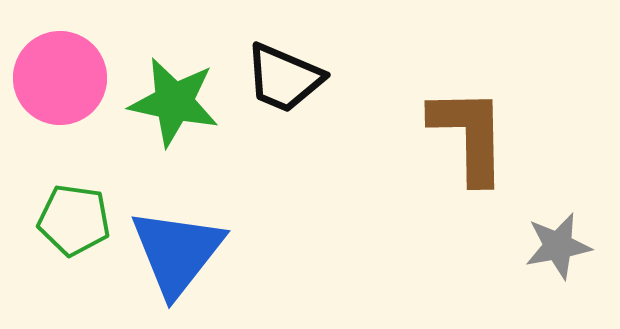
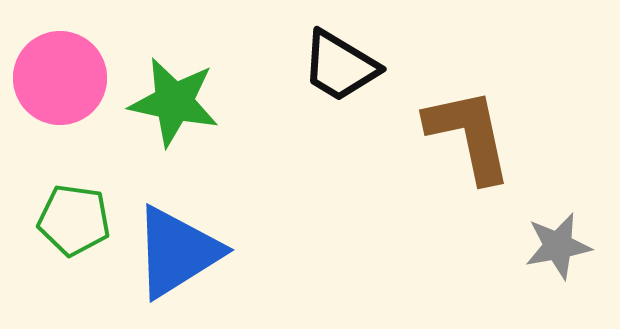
black trapezoid: moved 56 px right, 12 px up; rotated 8 degrees clockwise
brown L-shape: rotated 11 degrees counterclockwise
blue triangle: rotated 20 degrees clockwise
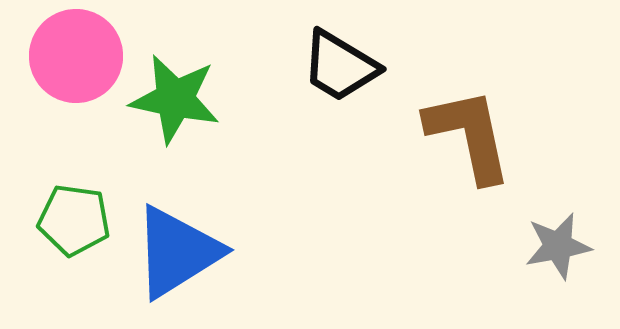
pink circle: moved 16 px right, 22 px up
green star: moved 1 px right, 3 px up
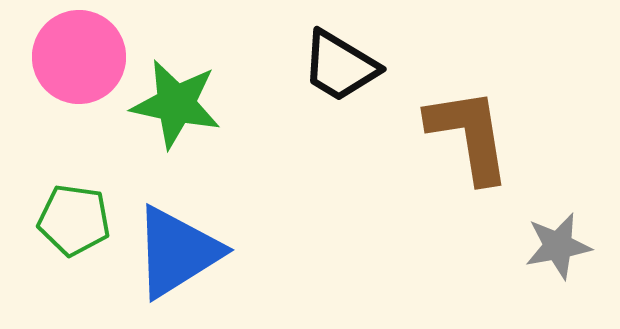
pink circle: moved 3 px right, 1 px down
green star: moved 1 px right, 5 px down
brown L-shape: rotated 3 degrees clockwise
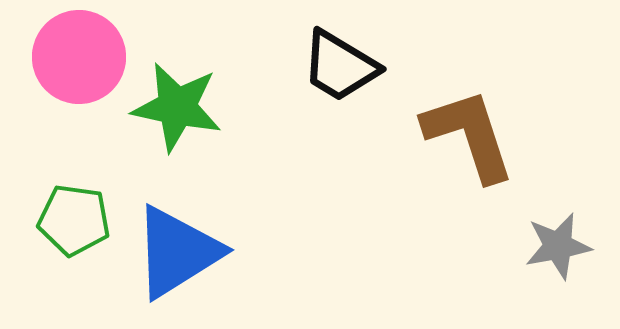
green star: moved 1 px right, 3 px down
brown L-shape: rotated 9 degrees counterclockwise
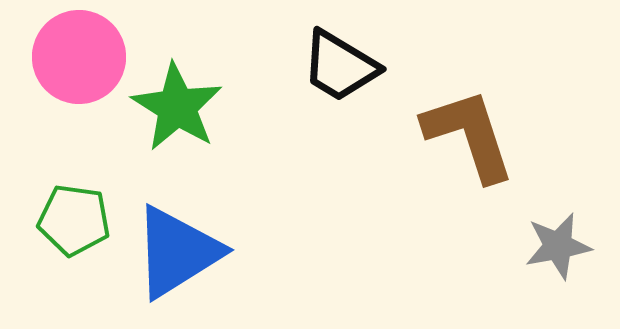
green star: rotated 20 degrees clockwise
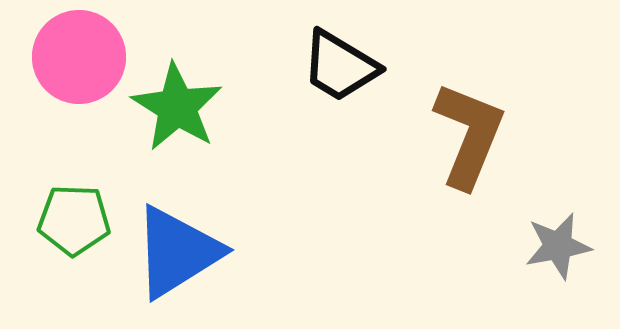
brown L-shape: rotated 40 degrees clockwise
green pentagon: rotated 6 degrees counterclockwise
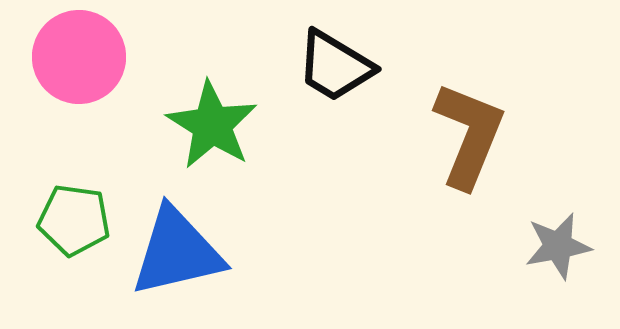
black trapezoid: moved 5 px left
green star: moved 35 px right, 18 px down
green pentagon: rotated 6 degrees clockwise
blue triangle: rotated 19 degrees clockwise
